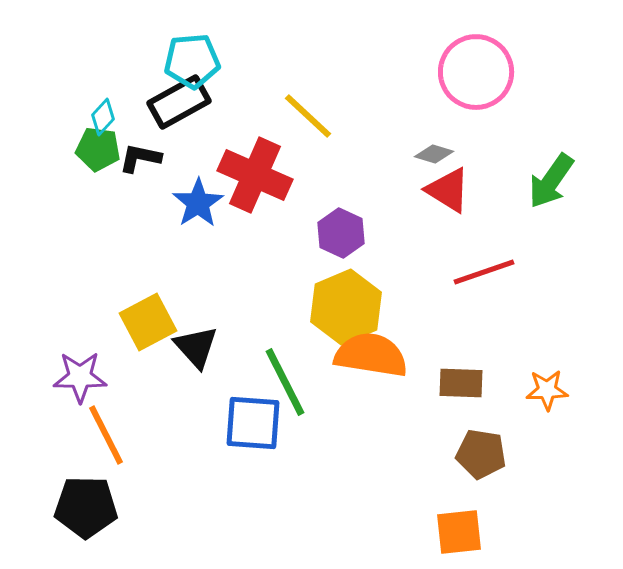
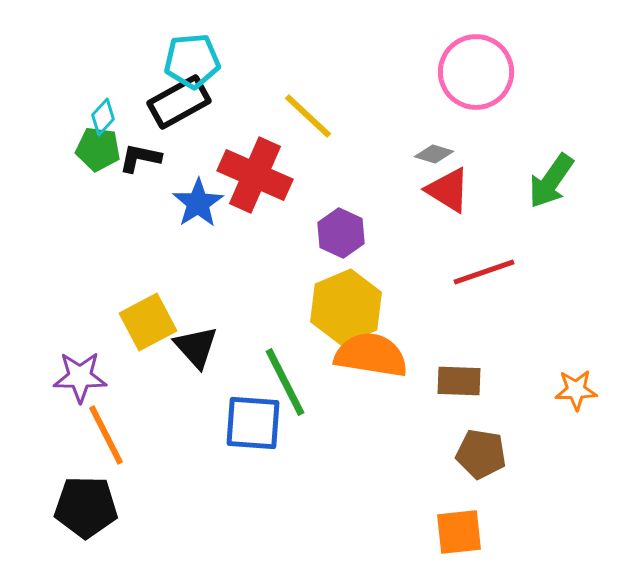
brown rectangle: moved 2 px left, 2 px up
orange star: moved 29 px right
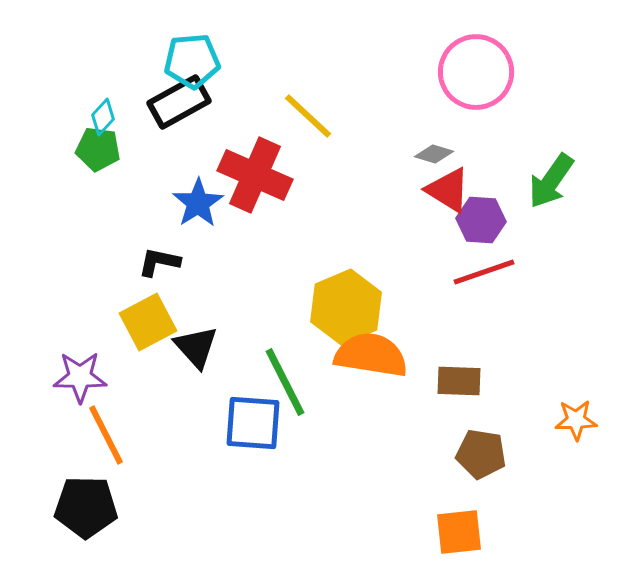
black L-shape: moved 19 px right, 104 px down
purple hexagon: moved 140 px right, 13 px up; rotated 21 degrees counterclockwise
orange star: moved 30 px down
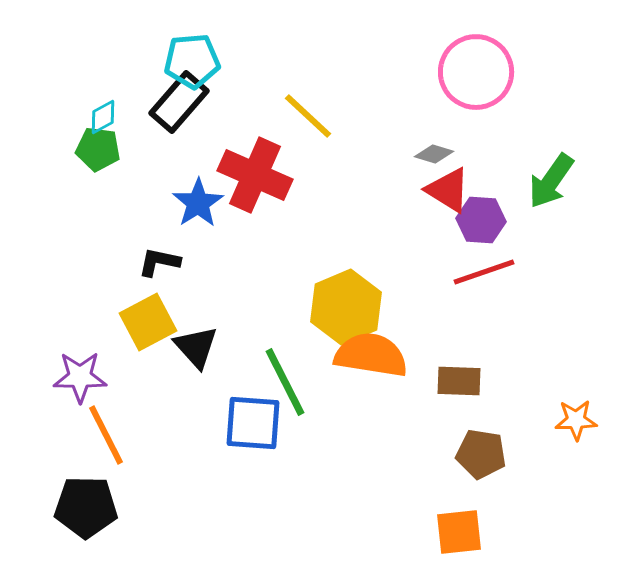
black rectangle: rotated 20 degrees counterclockwise
cyan diamond: rotated 18 degrees clockwise
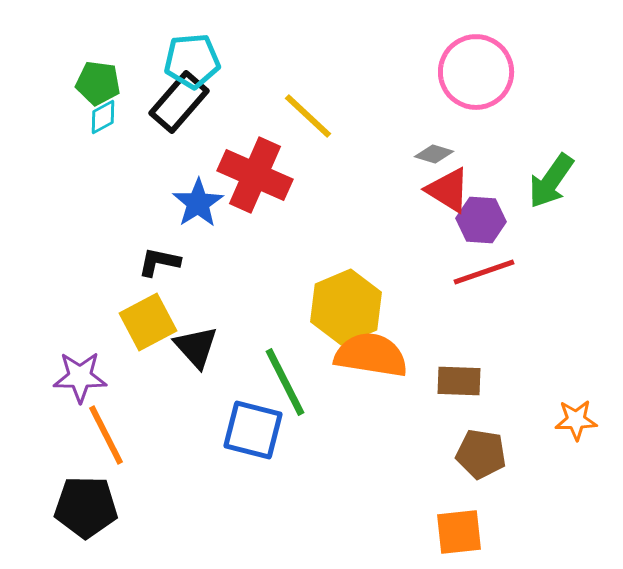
green pentagon: moved 66 px up
blue square: moved 7 px down; rotated 10 degrees clockwise
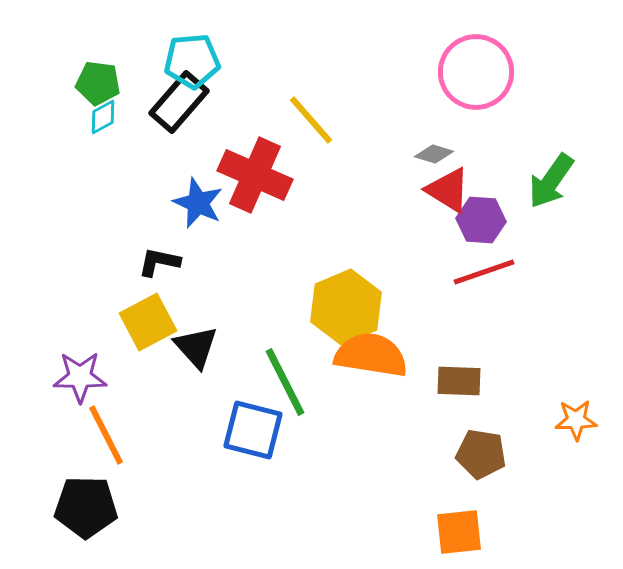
yellow line: moved 3 px right, 4 px down; rotated 6 degrees clockwise
blue star: rotated 15 degrees counterclockwise
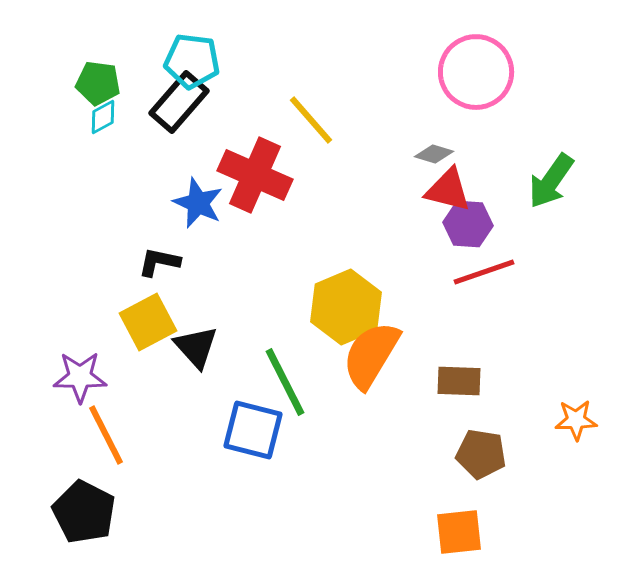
cyan pentagon: rotated 12 degrees clockwise
red triangle: rotated 18 degrees counterclockwise
purple hexagon: moved 13 px left, 4 px down
orange semicircle: rotated 68 degrees counterclockwise
black pentagon: moved 2 px left, 5 px down; rotated 26 degrees clockwise
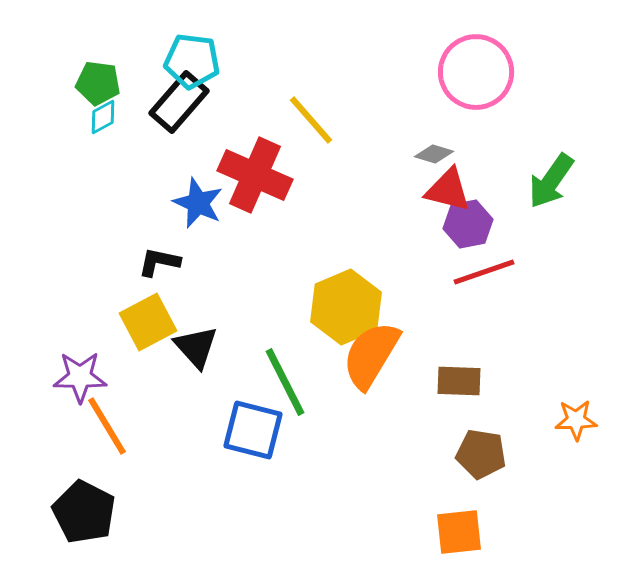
purple hexagon: rotated 15 degrees counterclockwise
orange line: moved 1 px right, 9 px up; rotated 4 degrees counterclockwise
